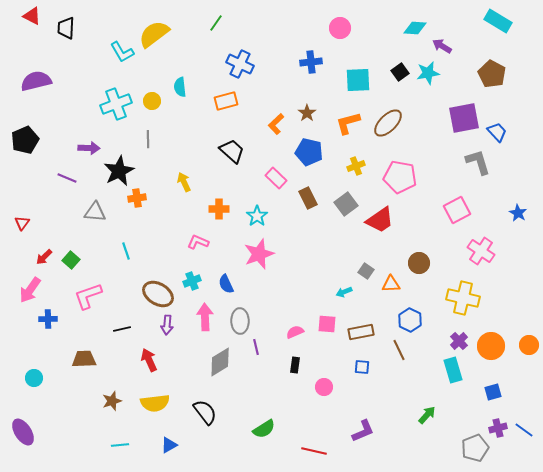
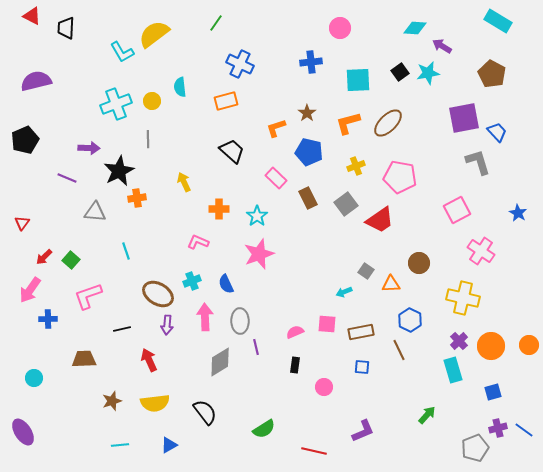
orange L-shape at (276, 124): moved 4 px down; rotated 25 degrees clockwise
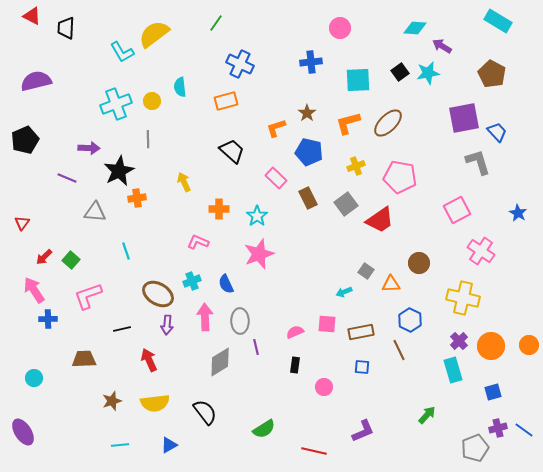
pink arrow at (30, 290): moved 4 px right; rotated 112 degrees clockwise
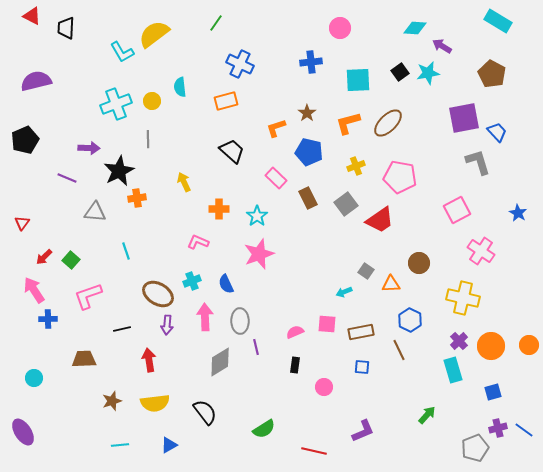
red arrow at (149, 360): rotated 15 degrees clockwise
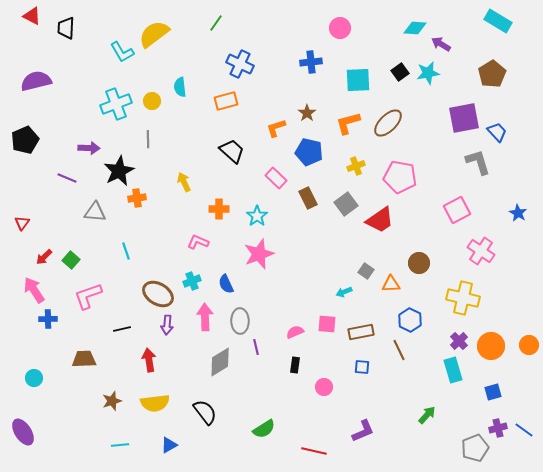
purple arrow at (442, 46): moved 1 px left, 2 px up
brown pentagon at (492, 74): rotated 12 degrees clockwise
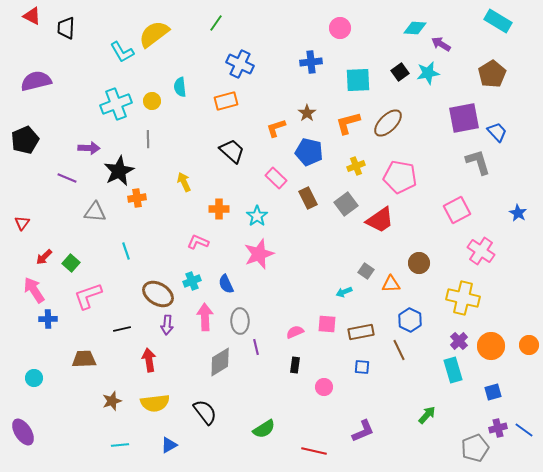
green square at (71, 260): moved 3 px down
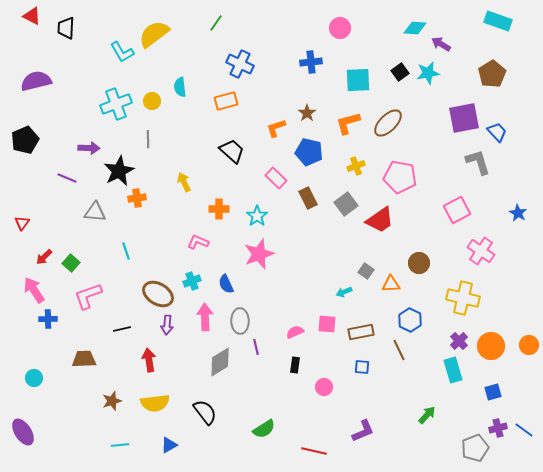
cyan rectangle at (498, 21): rotated 12 degrees counterclockwise
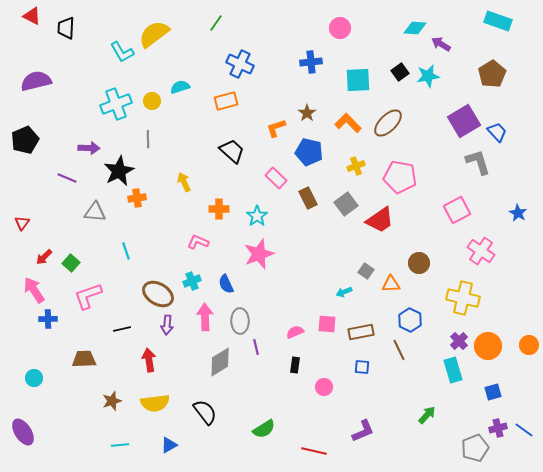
cyan star at (428, 73): moved 3 px down
cyan semicircle at (180, 87): rotated 78 degrees clockwise
purple square at (464, 118): moved 3 px down; rotated 20 degrees counterclockwise
orange L-shape at (348, 123): rotated 60 degrees clockwise
orange circle at (491, 346): moved 3 px left
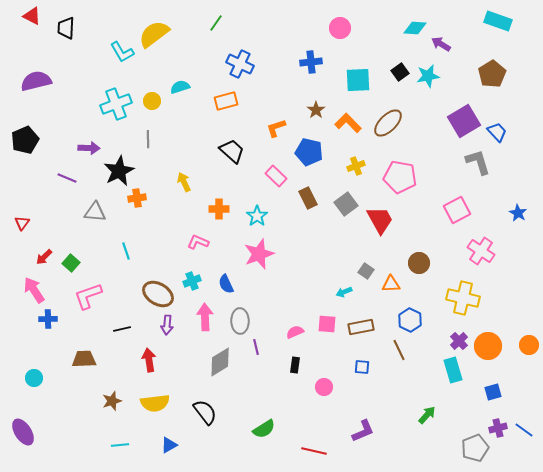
brown star at (307, 113): moved 9 px right, 3 px up
pink rectangle at (276, 178): moved 2 px up
red trapezoid at (380, 220): rotated 84 degrees counterclockwise
brown rectangle at (361, 332): moved 5 px up
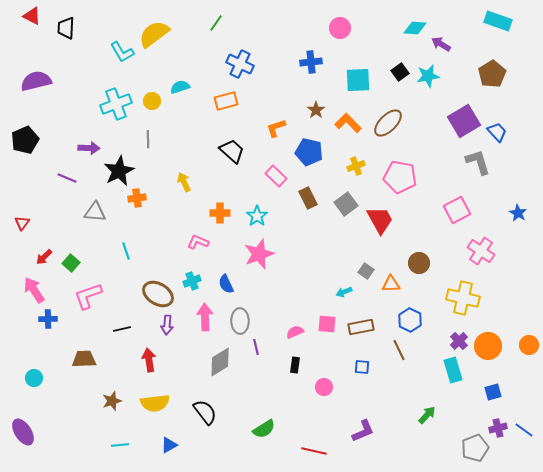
orange cross at (219, 209): moved 1 px right, 4 px down
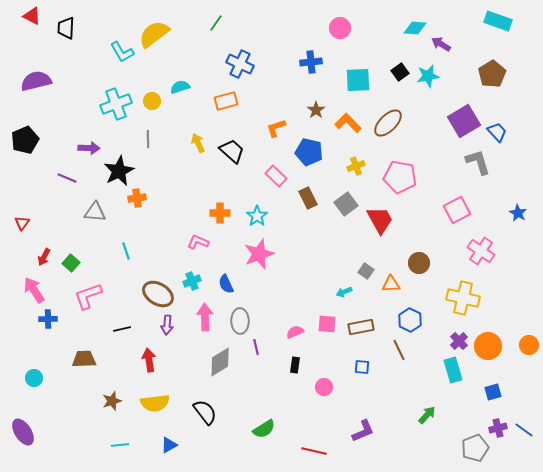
yellow arrow at (184, 182): moved 14 px right, 39 px up
red arrow at (44, 257): rotated 18 degrees counterclockwise
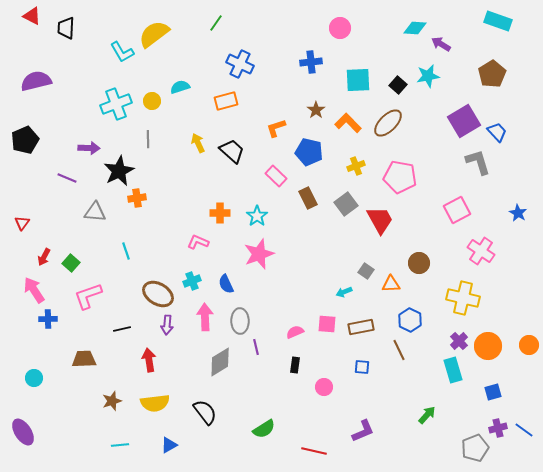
black square at (400, 72): moved 2 px left, 13 px down; rotated 12 degrees counterclockwise
